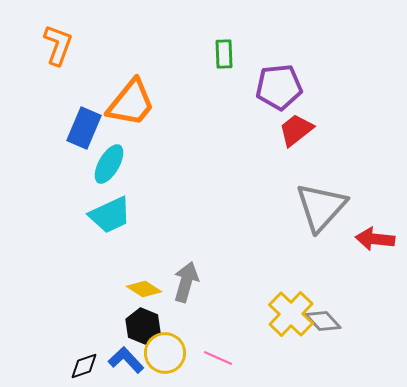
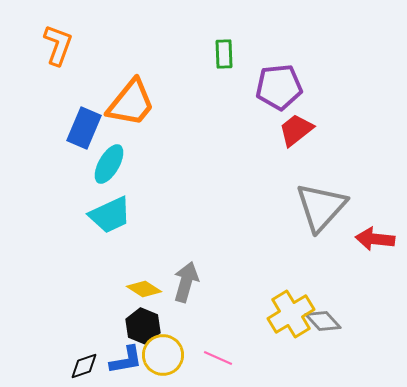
yellow cross: rotated 15 degrees clockwise
yellow circle: moved 2 px left, 2 px down
blue L-shape: rotated 123 degrees clockwise
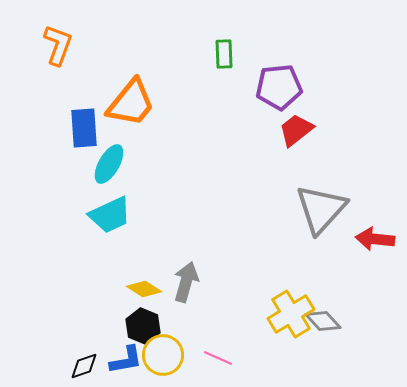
blue rectangle: rotated 27 degrees counterclockwise
gray triangle: moved 2 px down
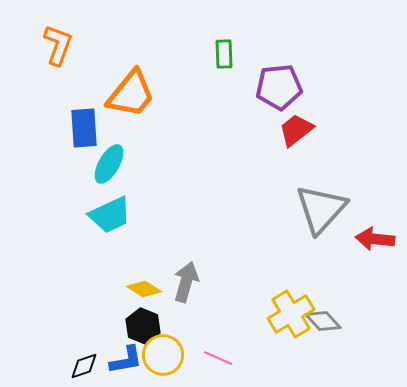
orange trapezoid: moved 9 px up
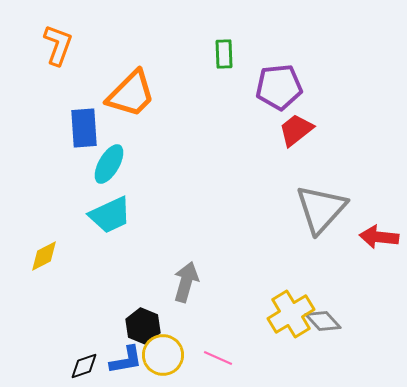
orange trapezoid: rotated 6 degrees clockwise
red arrow: moved 4 px right, 2 px up
yellow diamond: moved 100 px left, 33 px up; rotated 60 degrees counterclockwise
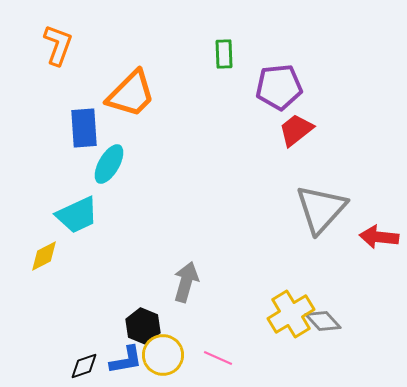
cyan trapezoid: moved 33 px left
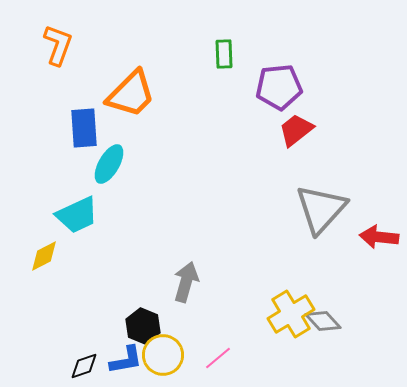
pink line: rotated 64 degrees counterclockwise
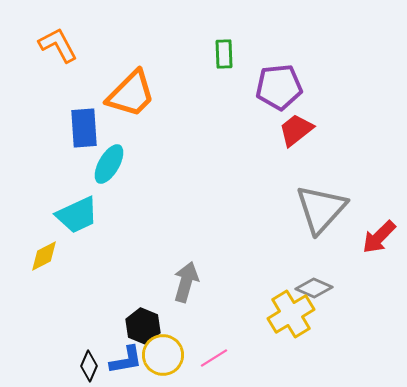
orange L-shape: rotated 48 degrees counterclockwise
red arrow: rotated 51 degrees counterclockwise
gray diamond: moved 9 px left, 33 px up; rotated 24 degrees counterclockwise
pink line: moved 4 px left; rotated 8 degrees clockwise
black diamond: moved 5 px right; rotated 48 degrees counterclockwise
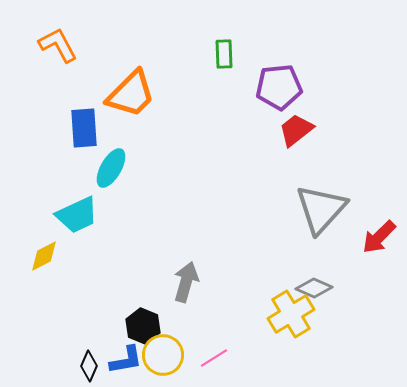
cyan ellipse: moved 2 px right, 4 px down
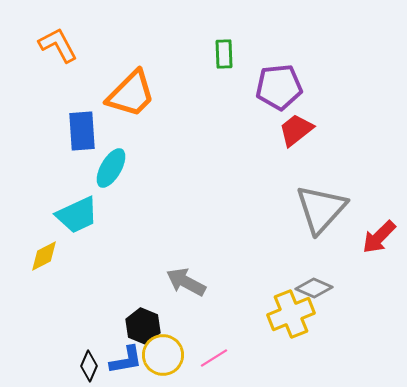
blue rectangle: moved 2 px left, 3 px down
gray arrow: rotated 78 degrees counterclockwise
yellow cross: rotated 9 degrees clockwise
